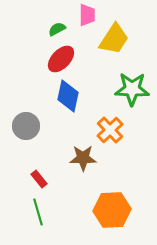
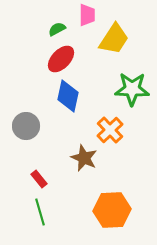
brown star: moved 1 px right; rotated 24 degrees clockwise
green line: moved 2 px right
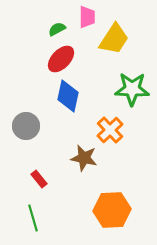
pink trapezoid: moved 2 px down
brown star: rotated 12 degrees counterclockwise
green line: moved 7 px left, 6 px down
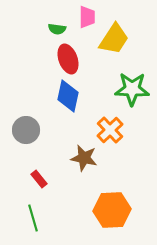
green semicircle: rotated 144 degrees counterclockwise
red ellipse: moved 7 px right; rotated 64 degrees counterclockwise
gray circle: moved 4 px down
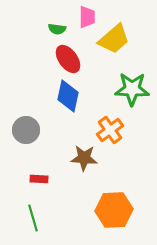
yellow trapezoid: rotated 16 degrees clockwise
red ellipse: rotated 16 degrees counterclockwise
orange cross: rotated 8 degrees clockwise
brown star: rotated 8 degrees counterclockwise
red rectangle: rotated 48 degrees counterclockwise
orange hexagon: moved 2 px right
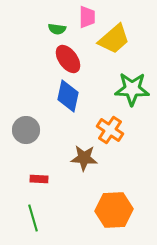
orange cross: rotated 20 degrees counterclockwise
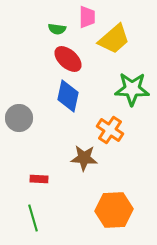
red ellipse: rotated 12 degrees counterclockwise
gray circle: moved 7 px left, 12 px up
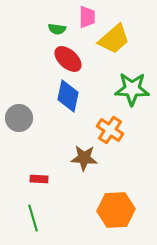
orange hexagon: moved 2 px right
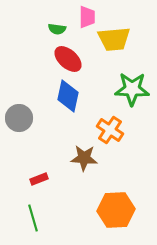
yellow trapezoid: rotated 36 degrees clockwise
red rectangle: rotated 24 degrees counterclockwise
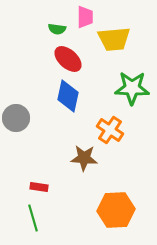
pink trapezoid: moved 2 px left
green star: moved 1 px up
gray circle: moved 3 px left
red rectangle: moved 8 px down; rotated 30 degrees clockwise
